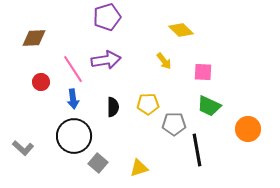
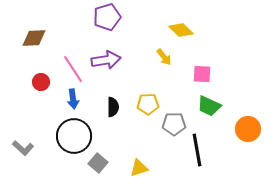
yellow arrow: moved 4 px up
pink square: moved 1 px left, 2 px down
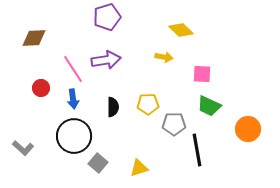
yellow arrow: rotated 42 degrees counterclockwise
red circle: moved 6 px down
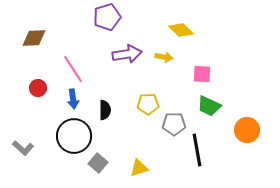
purple arrow: moved 21 px right, 6 px up
red circle: moved 3 px left
black semicircle: moved 8 px left, 3 px down
orange circle: moved 1 px left, 1 px down
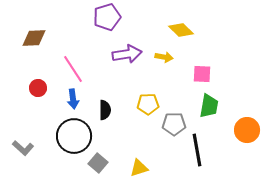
green trapezoid: rotated 105 degrees counterclockwise
